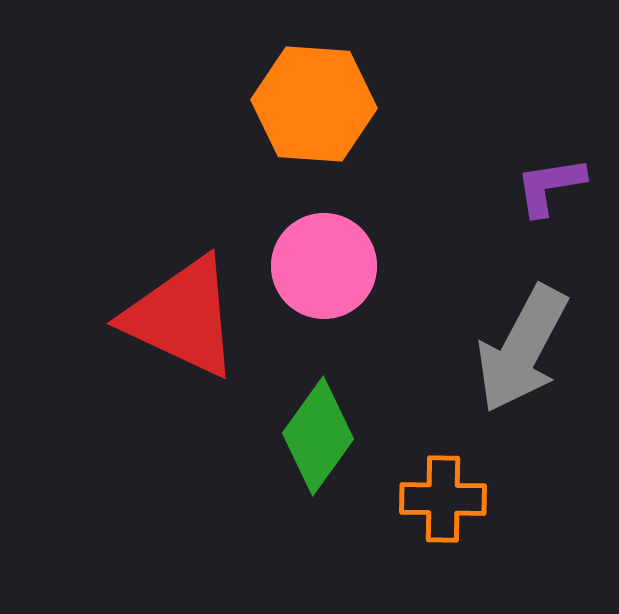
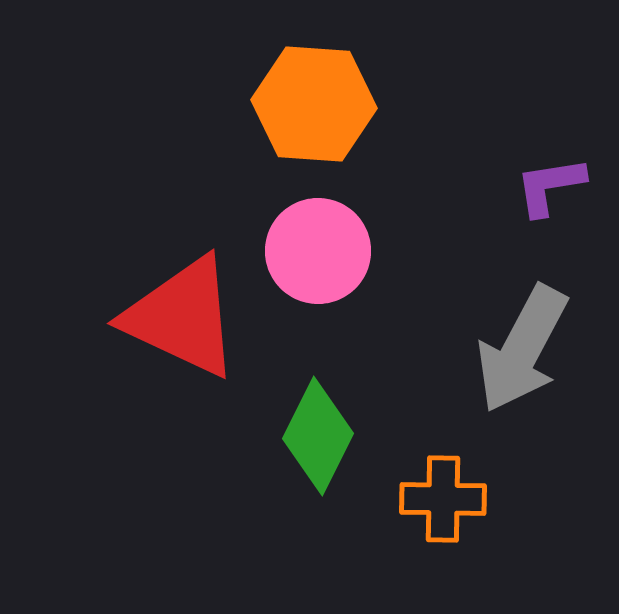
pink circle: moved 6 px left, 15 px up
green diamond: rotated 9 degrees counterclockwise
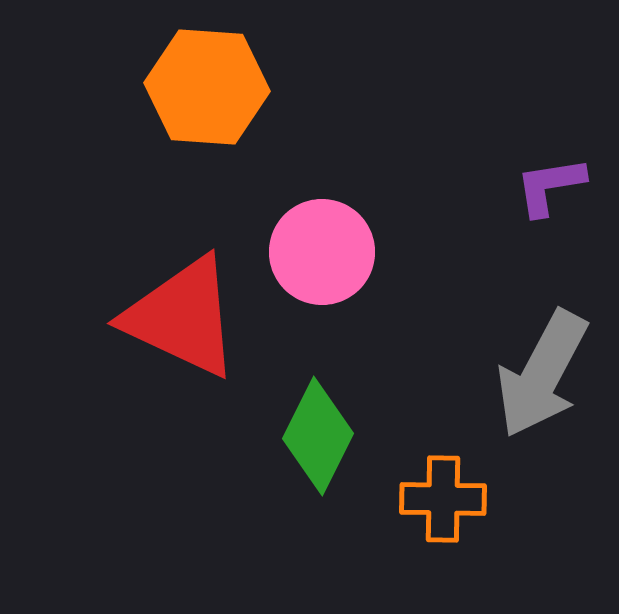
orange hexagon: moved 107 px left, 17 px up
pink circle: moved 4 px right, 1 px down
gray arrow: moved 20 px right, 25 px down
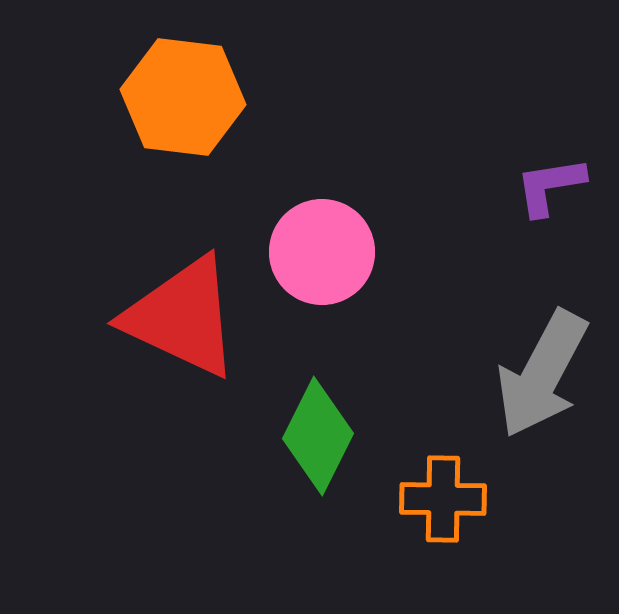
orange hexagon: moved 24 px left, 10 px down; rotated 3 degrees clockwise
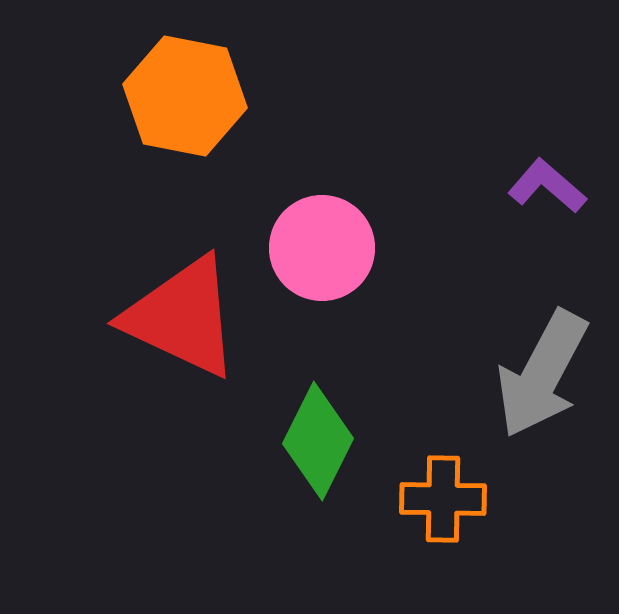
orange hexagon: moved 2 px right, 1 px up; rotated 4 degrees clockwise
purple L-shape: moved 3 px left; rotated 50 degrees clockwise
pink circle: moved 4 px up
green diamond: moved 5 px down
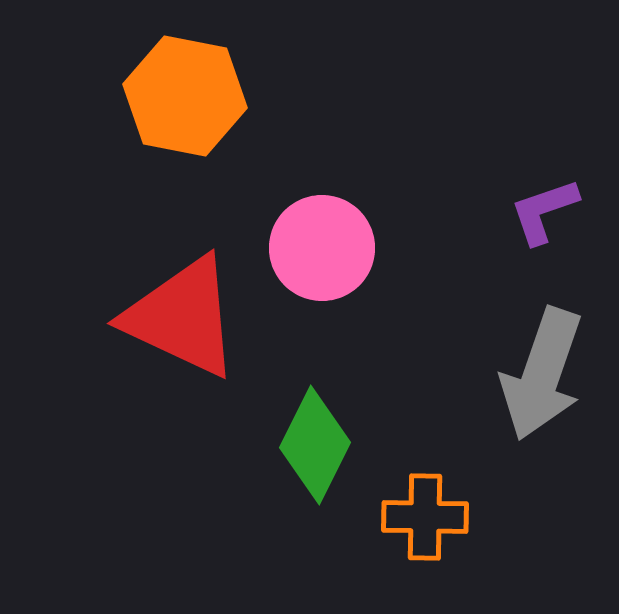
purple L-shape: moved 3 px left, 25 px down; rotated 60 degrees counterclockwise
gray arrow: rotated 9 degrees counterclockwise
green diamond: moved 3 px left, 4 px down
orange cross: moved 18 px left, 18 px down
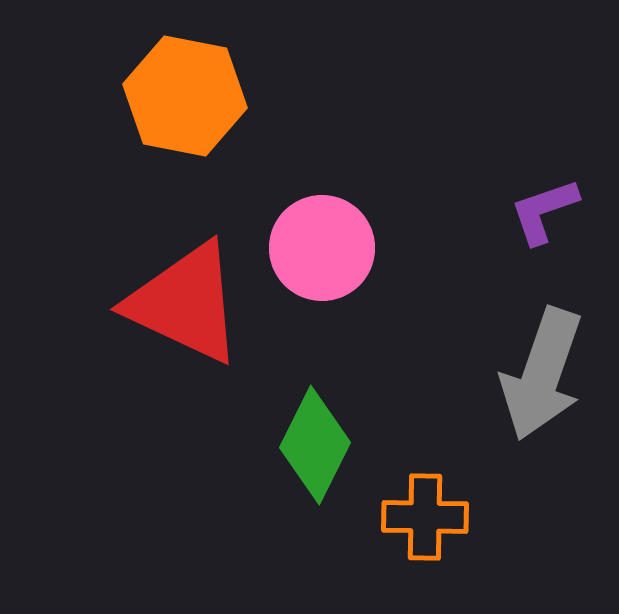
red triangle: moved 3 px right, 14 px up
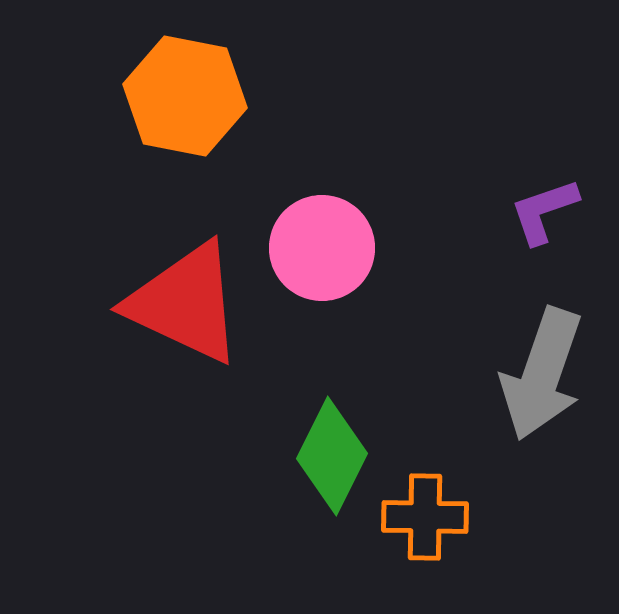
green diamond: moved 17 px right, 11 px down
